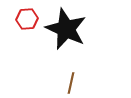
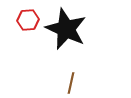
red hexagon: moved 1 px right, 1 px down
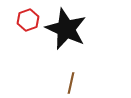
red hexagon: rotated 15 degrees counterclockwise
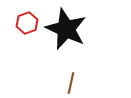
red hexagon: moved 1 px left, 3 px down
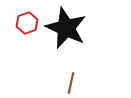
black star: moved 1 px up
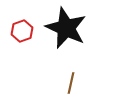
red hexagon: moved 5 px left, 8 px down
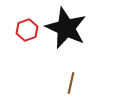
red hexagon: moved 5 px right, 1 px up
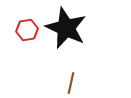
red hexagon: rotated 10 degrees clockwise
